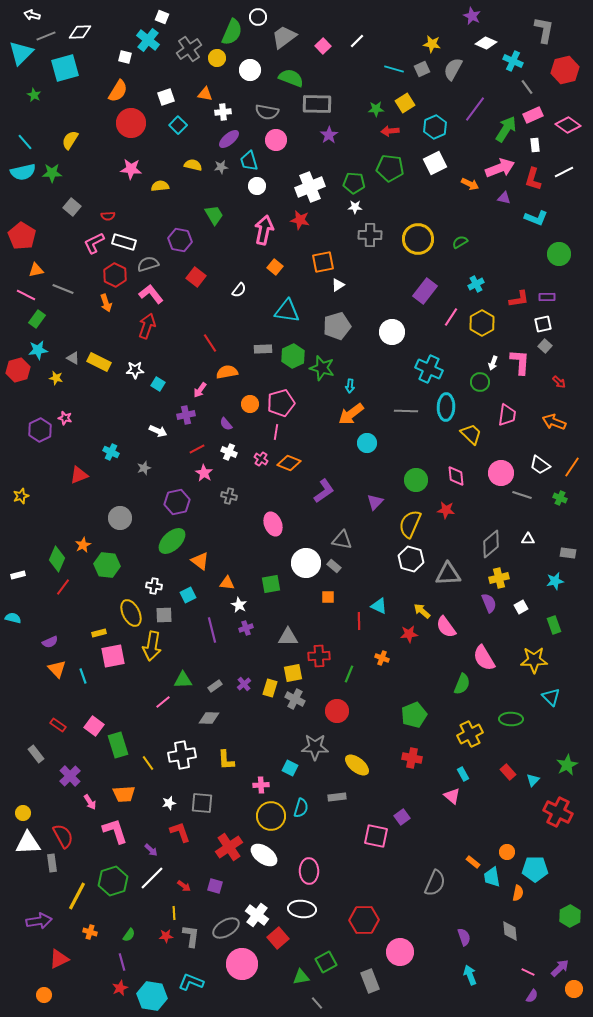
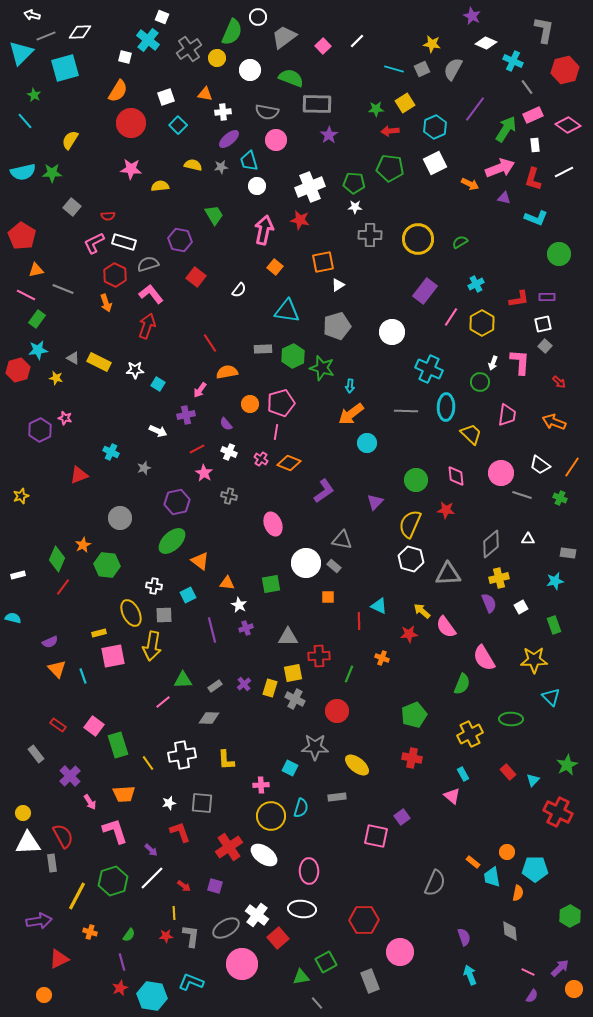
cyan line at (25, 142): moved 21 px up
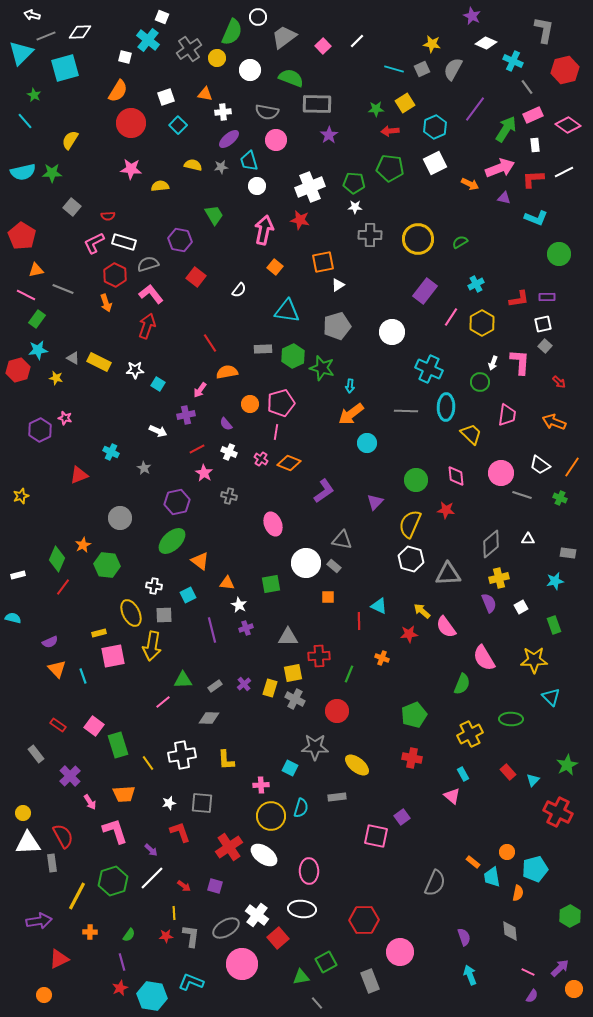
red L-shape at (533, 179): rotated 70 degrees clockwise
gray star at (144, 468): rotated 24 degrees counterclockwise
cyan pentagon at (535, 869): rotated 15 degrees counterclockwise
orange cross at (90, 932): rotated 16 degrees counterclockwise
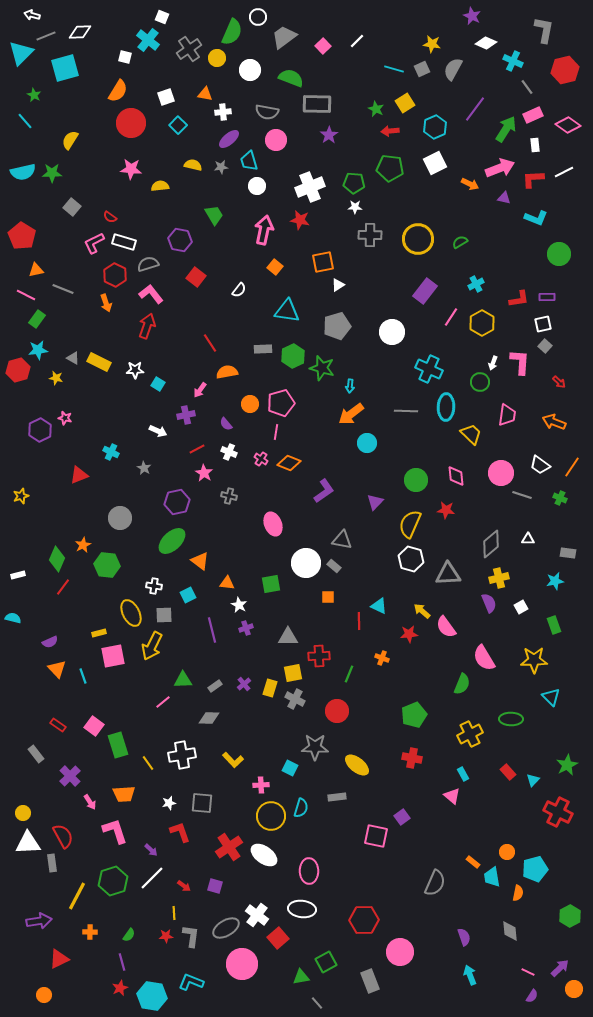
green star at (376, 109): rotated 28 degrees clockwise
red semicircle at (108, 216): moved 2 px right, 1 px down; rotated 40 degrees clockwise
yellow arrow at (152, 646): rotated 16 degrees clockwise
yellow L-shape at (226, 760): moved 7 px right; rotated 40 degrees counterclockwise
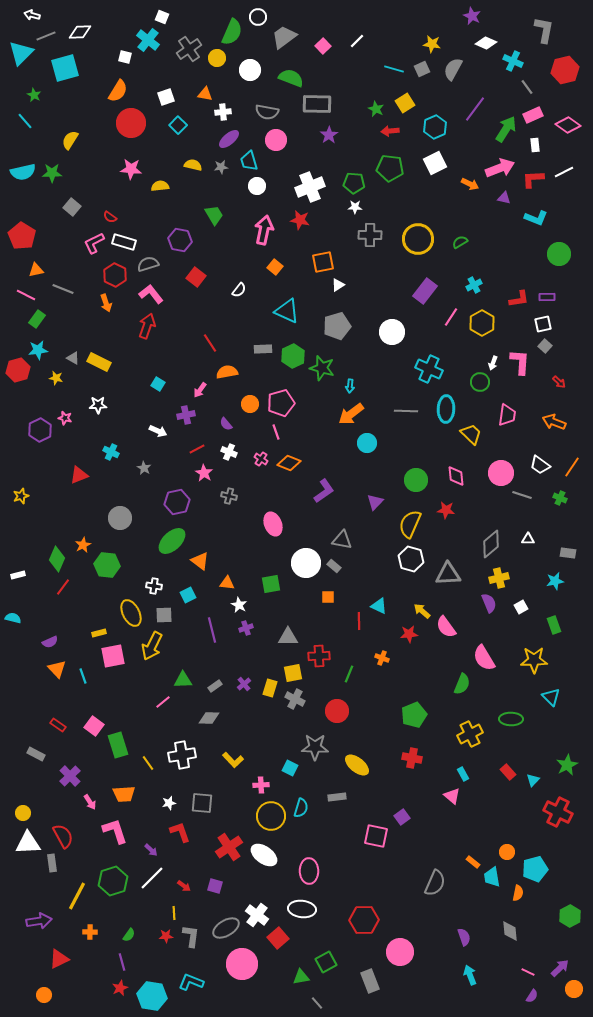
cyan cross at (476, 284): moved 2 px left, 1 px down
cyan triangle at (287, 311): rotated 16 degrees clockwise
white star at (135, 370): moved 37 px left, 35 px down
cyan ellipse at (446, 407): moved 2 px down
pink line at (276, 432): rotated 28 degrees counterclockwise
gray rectangle at (36, 754): rotated 24 degrees counterclockwise
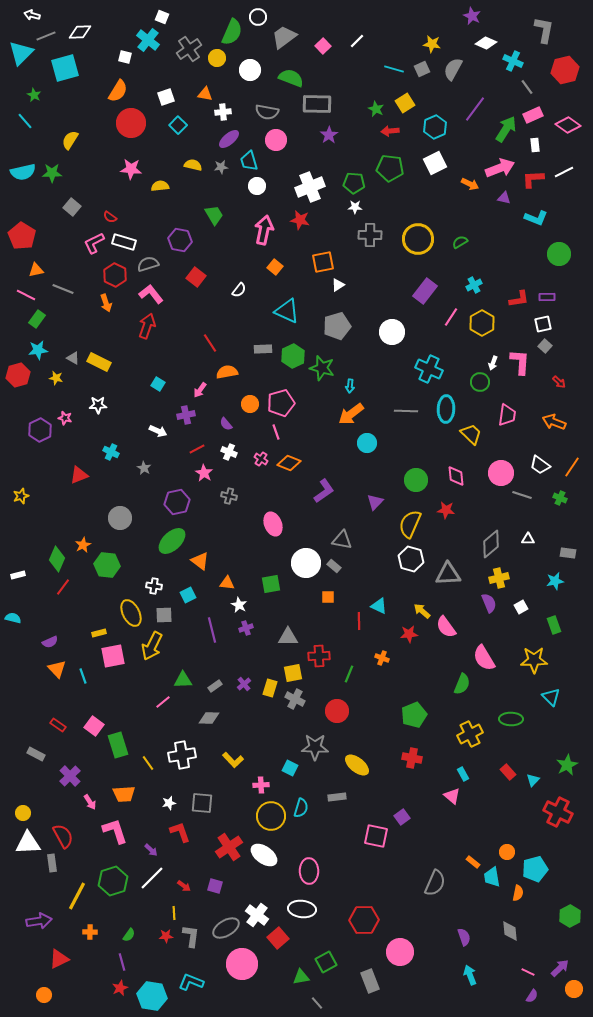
red hexagon at (18, 370): moved 5 px down
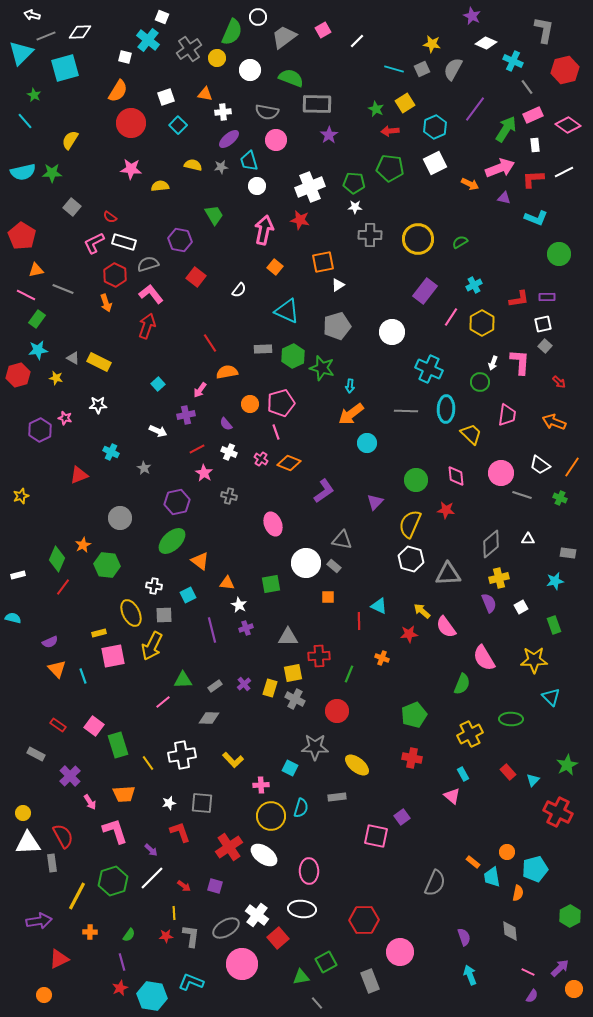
pink square at (323, 46): moved 16 px up; rotated 14 degrees clockwise
cyan square at (158, 384): rotated 16 degrees clockwise
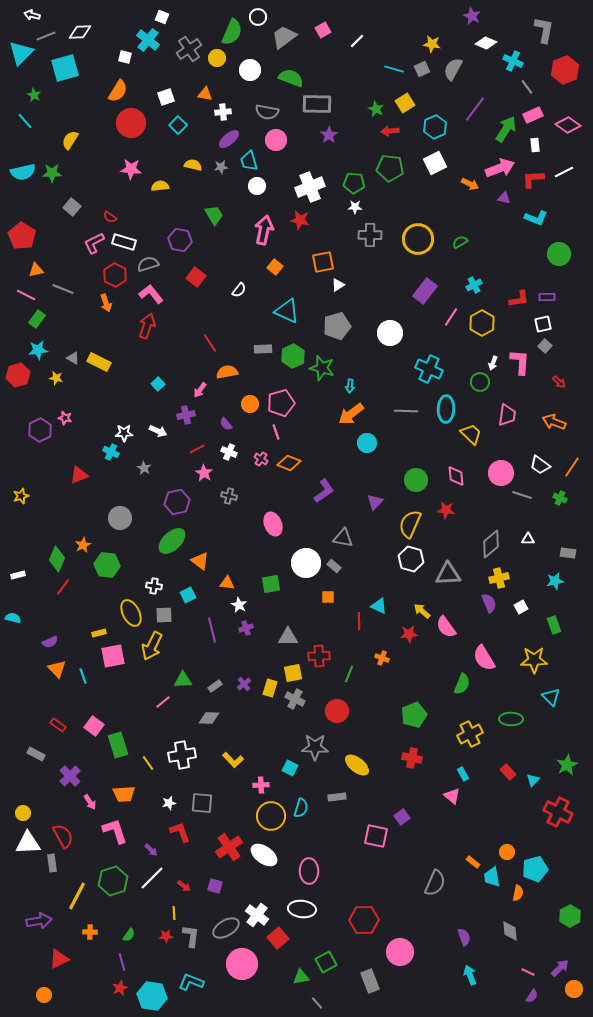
red hexagon at (565, 70): rotated 8 degrees counterclockwise
white circle at (392, 332): moved 2 px left, 1 px down
white star at (98, 405): moved 26 px right, 28 px down
gray triangle at (342, 540): moved 1 px right, 2 px up
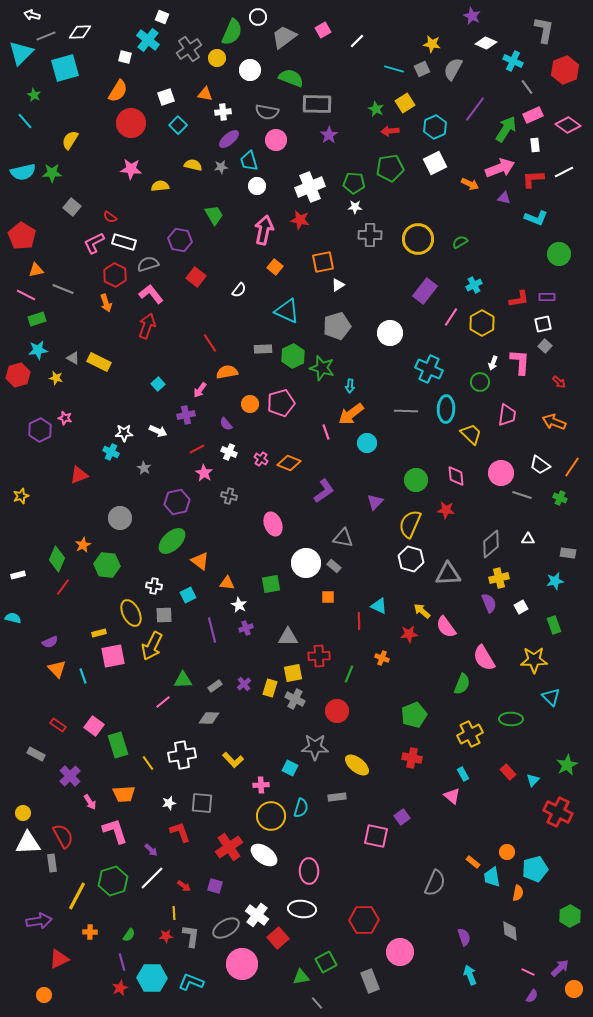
green pentagon at (390, 168): rotated 16 degrees counterclockwise
green rectangle at (37, 319): rotated 36 degrees clockwise
pink line at (276, 432): moved 50 px right
cyan hexagon at (152, 996): moved 18 px up; rotated 8 degrees counterclockwise
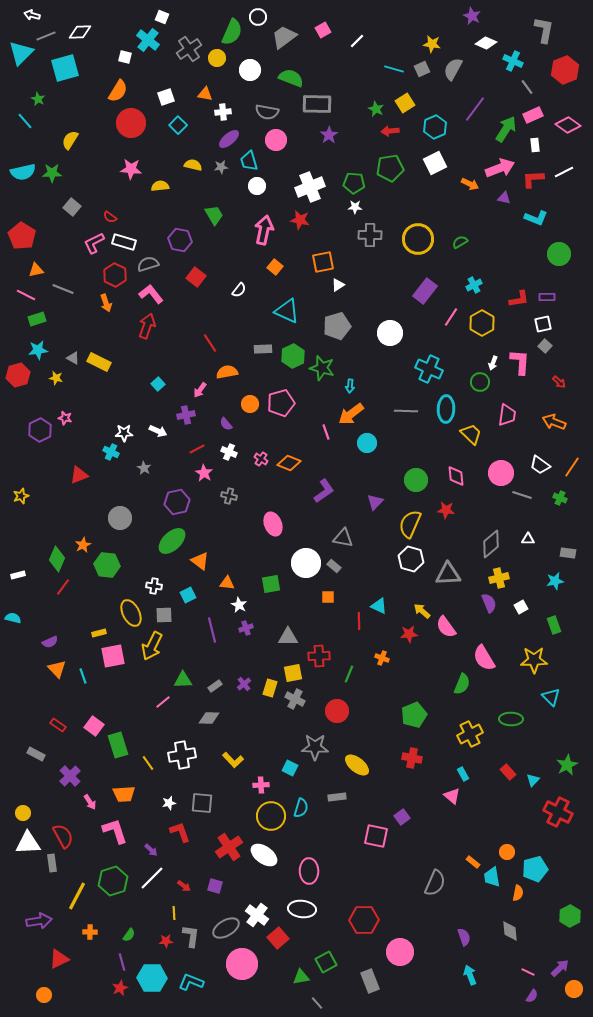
green star at (34, 95): moved 4 px right, 4 px down
red star at (166, 936): moved 5 px down
